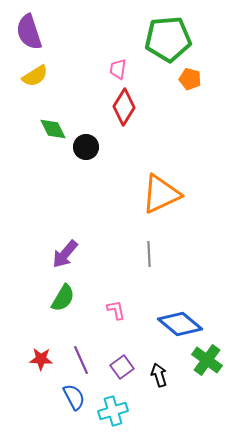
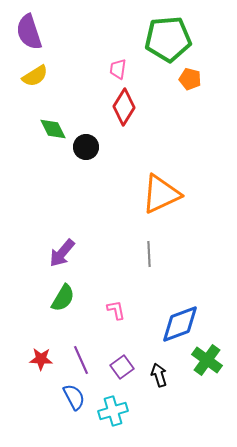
purple arrow: moved 3 px left, 1 px up
blue diamond: rotated 60 degrees counterclockwise
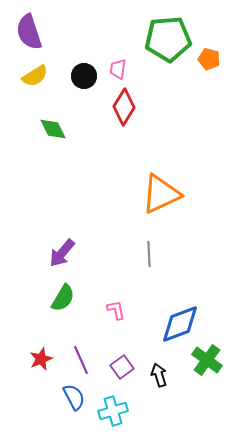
orange pentagon: moved 19 px right, 20 px up
black circle: moved 2 px left, 71 px up
red star: rotated 25 degrees counterclockwise
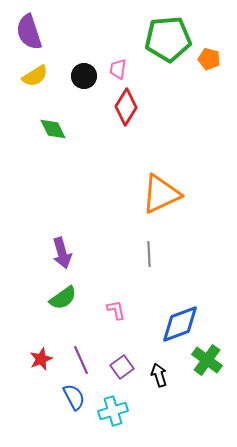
red diamond: moved 2 px right
purple arrow: rotated 56 degrees counterclockwise
green semicircle: rotated 24 degrees clockwise
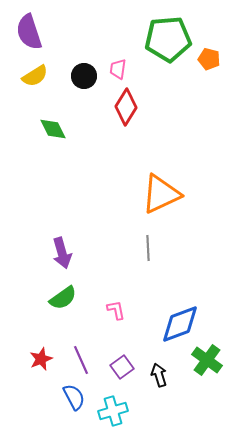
gray line: moved 1 px left, 6 px up
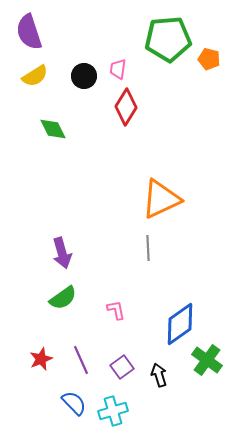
orange triangle: moved 5 px down
blue diamond: rotated 15 degrees counterclockwise
blue semicircle: moved 6 px down; rotated 16 degrees counterclockwise
